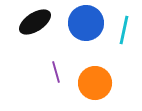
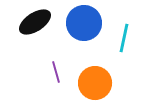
blue circle: moved 2 px left
cyan line: moved 8 px down
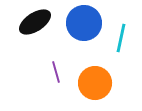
cyan line: moved 3 px left
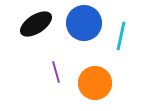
black ellipse: moved 1 px right, 2 px down
cyan line: moved 2 px up
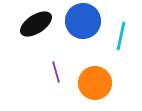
blue circle: moved 1 px left, 2 px up
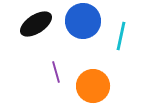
orange circle: moved 2 px left, 3 px down
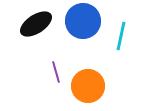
orange circle: moved 5 px left
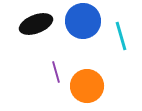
black ellipse: rotated 12 degrees clockwise
cyan line: rotated 28 degrees counterclockwise
orange circle: moved 1 px left
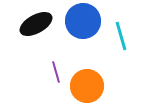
black ellipse: rotated 8 degrees counterclockwise
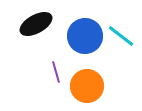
blue circle: moved 2 px right, 15 px down
cyan line: rotated 36 degrees counterclockwise
